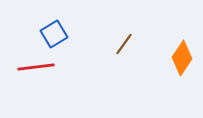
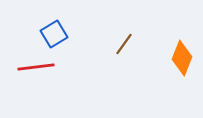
orange diamond: rotated 12 degrees counterclockwise
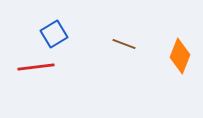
brown line: rotated 75 degrees clockwise
orange diamond: moved 2 px left, 2 px up
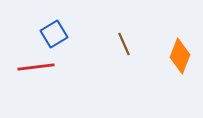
brown line: rotated 45 degrees clockwise
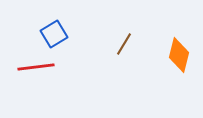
brown line: rotated 55 degrees clockwise
orange diamond: moved 1 px left, 1 px up; rotated 8 degrees counterclockwise
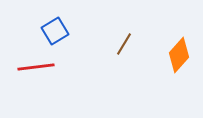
blue square: moved 1 px right, 3 px up
orange diamond: rotated 28 degrees clockwise
